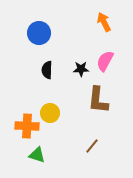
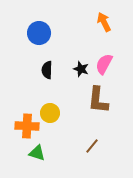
pink semicircle: moved 1 px left, 3 px down
black star: rotated 21 degrees clockwise
green triangle: moved 2 px up
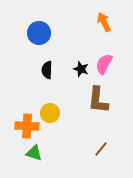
brown line: moved 9 px right, 3 px down
green triangle: moved 3 px left
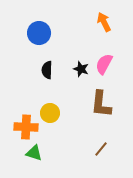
brown L-shape: moved 3 px right, 4 px down
orange cross: moved 1 px left, 1 px down
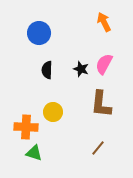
yellow circle: moved 3 px right, 1 px up
brown line: moved 3 px left, 1 px up
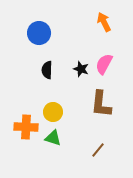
brown line: moved 2 px down
green triangle: moved 19 px right, 15 px up
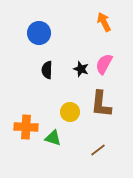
yellow circle: moved 17 px right
brown line: rotated 14 degrees clockwise
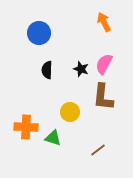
brown L-shape: moved 2 px right, 7 px up
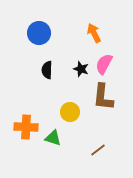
orange arrow: moved 10 px left, 11 px down
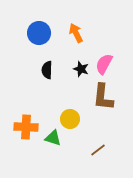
orange arrow: moved 18 px left
yellow circle: moved 7 px down
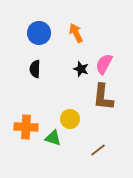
black semicircle: moved 12 px left, 1 px up
